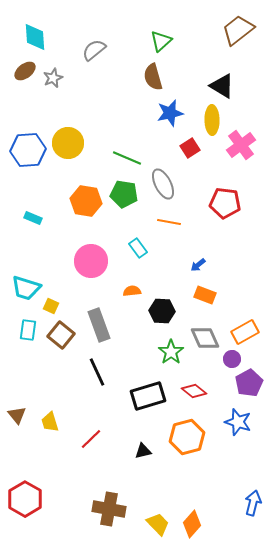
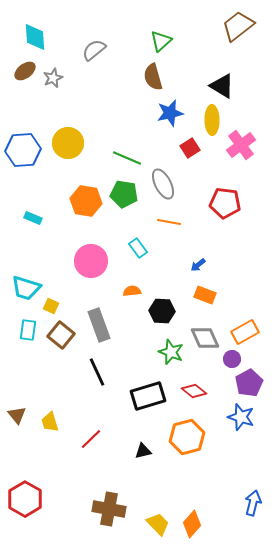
brown trapezoid at (238, 30): moved 4 px up
blue hexagon at (28, 150): moved 5 px left
green star at (171, 352): rotated 15 degrees counterclockwise
blue star at (238, 422): moved 3 px right, 5 px up
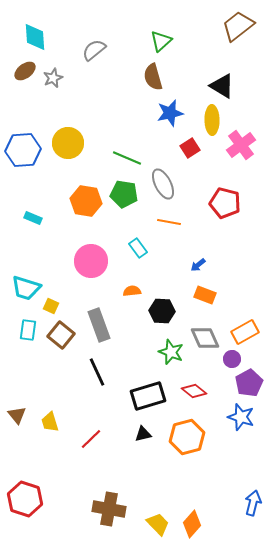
red pentagon at (225, 203): rotated 8 degrees clockwise
black triangle at (143, 451): moved 17 px up
red hexagon at (25, 499): rotated 12 degrees counterclockwise
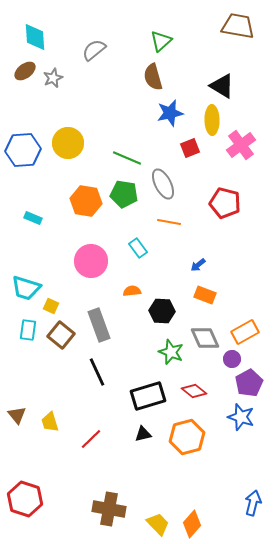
brown trapezoid at (238, 26): rotated 48 degrees clockwise
red square at (190, 148): rotated 12 degrees clockwise
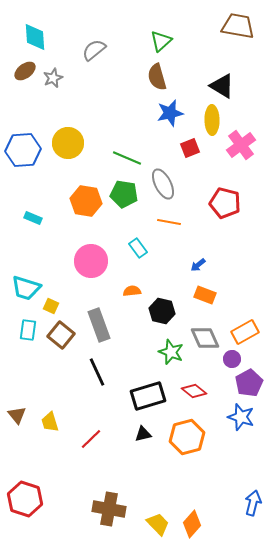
brown semicircle at (153, 77): moved 4 px right
black hexagon at (162, 311): rotated 10 degrees clockwise
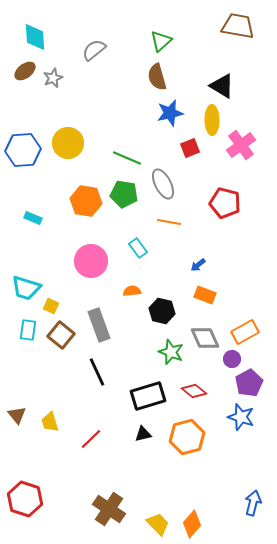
brown cross at (109, 509): rotated 24 degrees clockwise
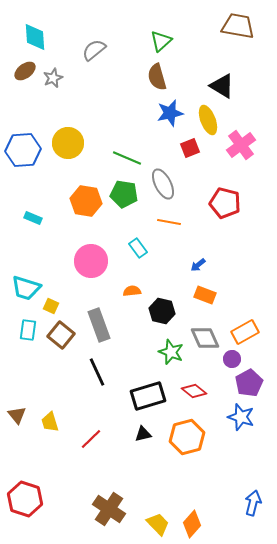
yellow ellipse at (212, 120): moved 4 px left; rotated 20 degrees counterclockwise
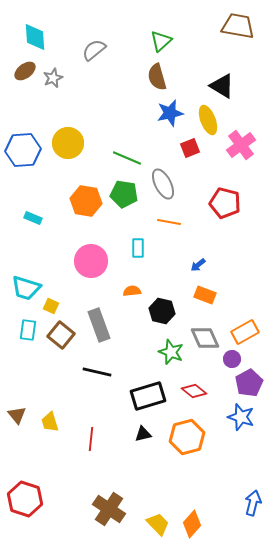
cyan rectangle at (138, 248): rotated 36 degrees clockwise
black line at (97, 372): rotated 52 degrees counterclockwise
red line at (91, 439): rotated 40 degrees counterclockwise
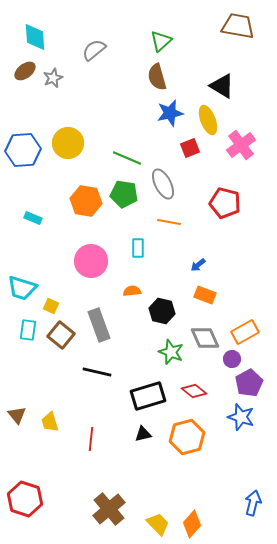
cyan trapezoid at (26, 288): moved 4 px left
brown cross at (109, 509): rotated 16 degrees clockwise
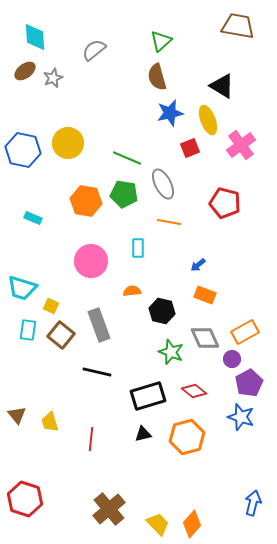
blue hexagon at (23, 150): rotated 16 degrees clockwise
